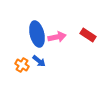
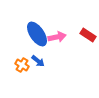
blue ellipse: rotated 20 degrees counterclockwise
blue arrow: moved 1 px left
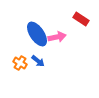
red rectangle: moved 7 px left, 16 px up
orange cross: moved 2 px left, 2 px up
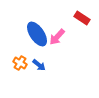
red rectangle: moved 1 px right, 1 px up
pink arrow: rotated 144 degrees clockwise
blue arrow: moved 1 px right, 4 px down
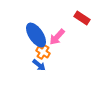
blue ellipse: moved 1 px left, 1 px down
orange cross: moved 23 px right, 11 px up
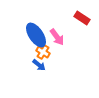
pink arrow: rotated 78 degrees counterclockwise
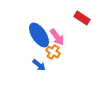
blue ellipse: moved 3 px right
orange cross: moved 10 px right
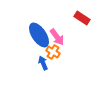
blue arrow: moved 4 px right, 2 px up; rotated 152 degrees counterclockwise
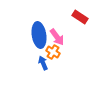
red rectangle: moved 2 px left, 1 px up
blue ellipse: rotated 25 degrees clockwise
